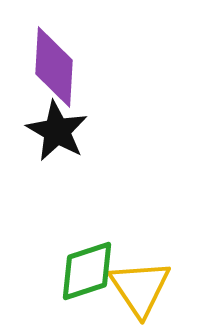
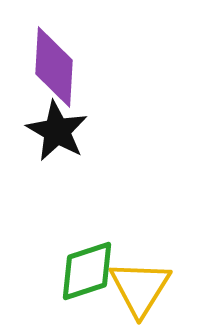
yellow triangle: rotated 6 degrees clockwise
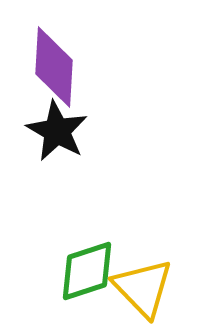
yellow triangle: moved 3 px right; rotated 16 degrees counterclockwise
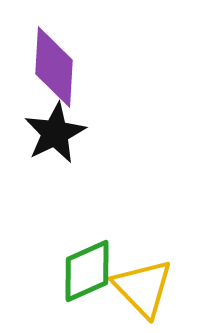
black star: moved 2 px left, 2 px down; rotated 16 degrees clockwise
green diamond: rotated 6 degrees counterclockwise
